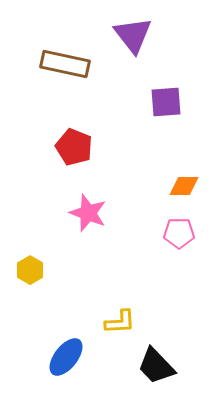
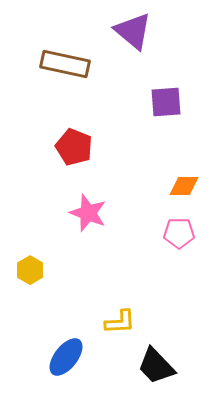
purple triangle: moved 4 px up; rotated 12 degrees counterclockwise
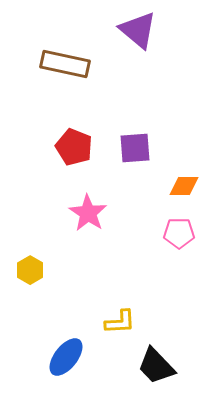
purple triangle: moved 5 px right, 1 px up
purple square: moved 31 px left, 46 px down
pink star: rotated 12 degrees clockwise
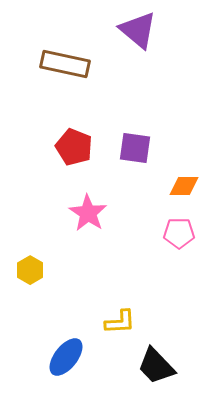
purple square: rotated 12 degrees clockwise
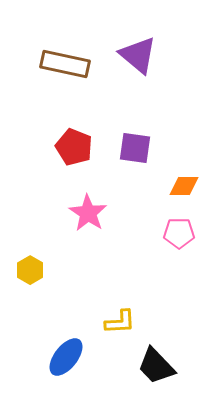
purple triangle: moved 25 px down
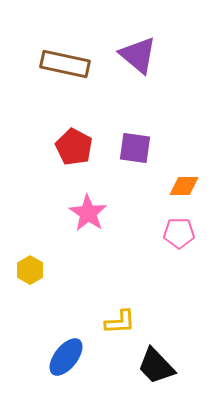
red pentagon: rotated 6 degrees clockwise
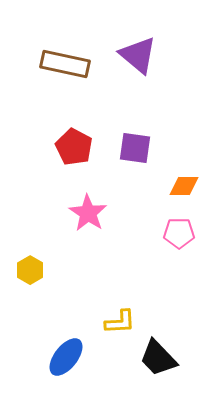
black trapezoid: moved 2 px right, 8 px up
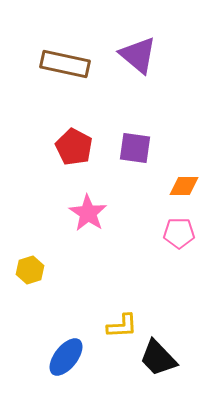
yellow hexagon: rotated 12 degrees clockwise
yellow L-shape: moved 2 px right, 4 px down
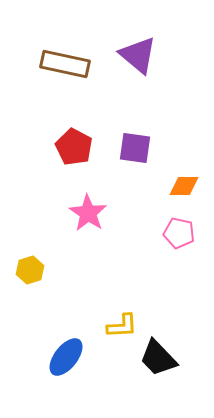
pink pentagon: rotated 12 degrees clockwise
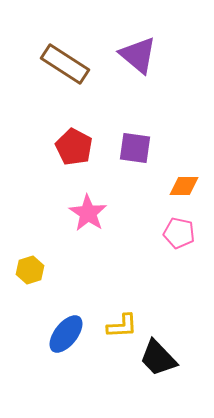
brown rectangle: rotated 21 degrees clockwise
blue ellipse: moved 23 px up
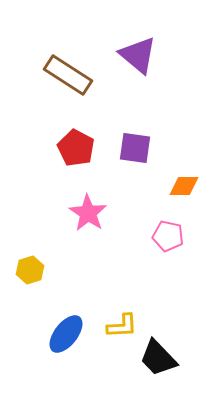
brown rectangle: moved 3 px right, 11 px down
red pentagon: moved 2 px right, 1 px down
pink pentagon: moved 11 px left, 3 px down
